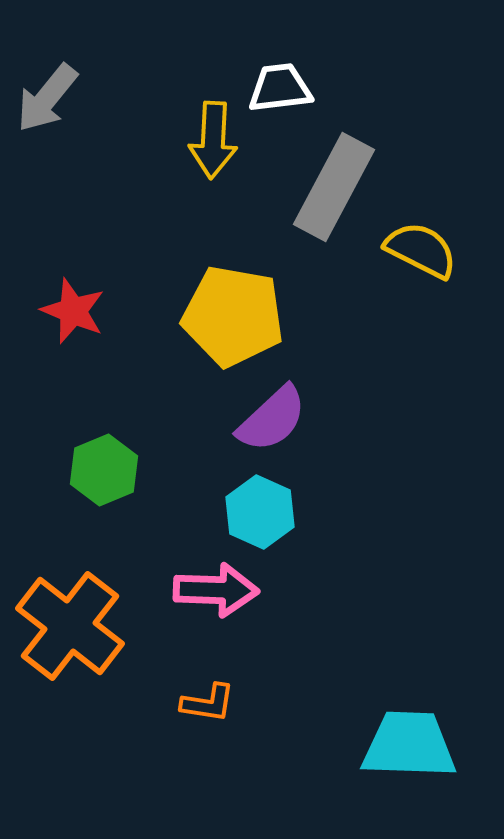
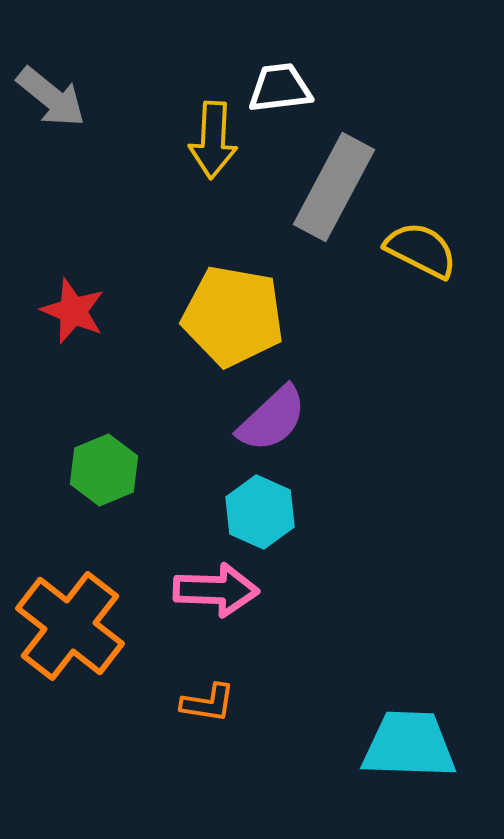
gray arrow: moved 4 px right, 1 px up; rotated 90 degrees counterclockwise
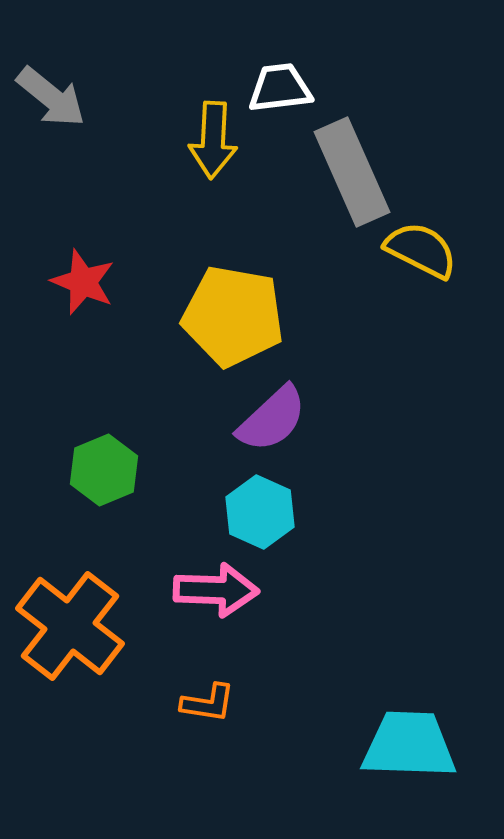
gray rectangle: moved 18 px right, 15 px up; rotated 52 degrees counterclockwise
red star: moved 10 px right, 29 px up
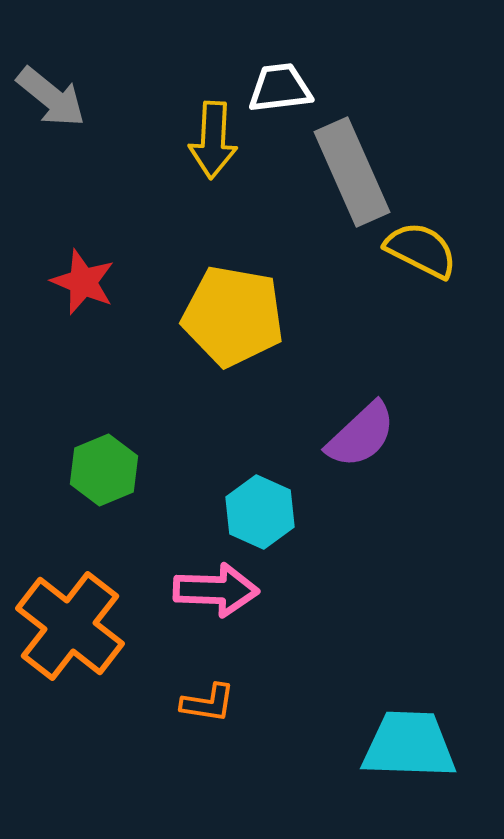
purple semicircle: moved 89 px right, 16 px down
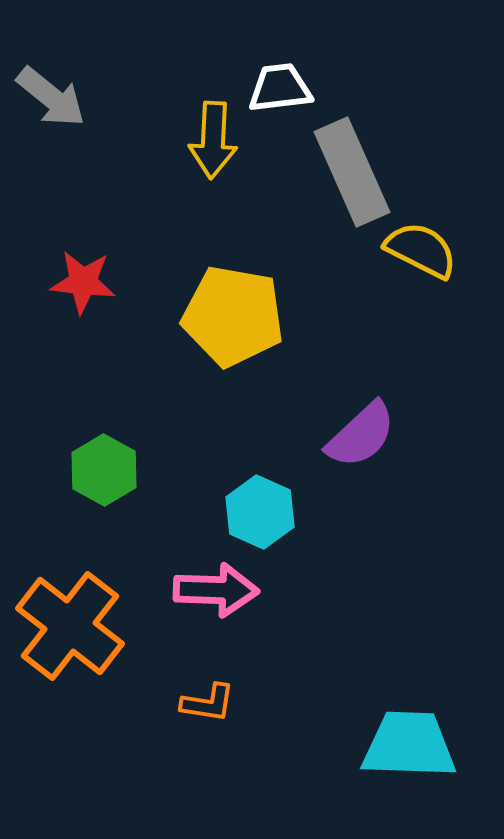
red star: rotated 16 degrees counterclockwise
green hexagon: rotated 8 degrees counterclockwise
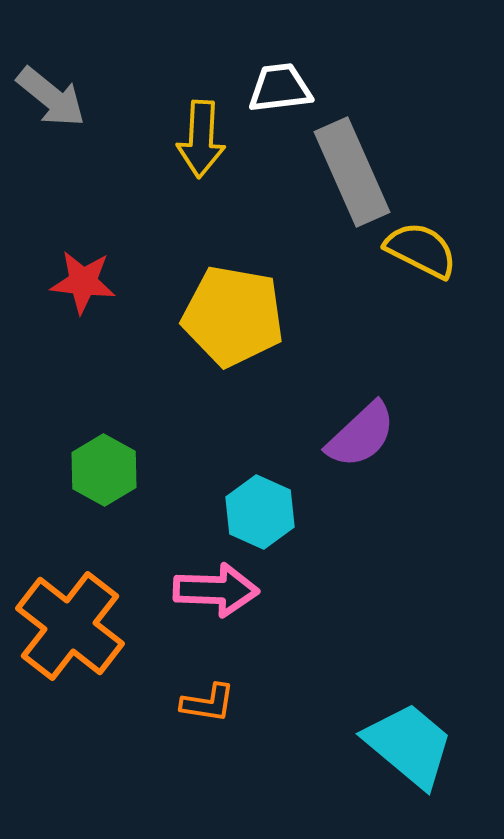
yellow arrow: moved 12 px left, 1 px up
cyan trapezoid: rotated 38 degrees clockwise
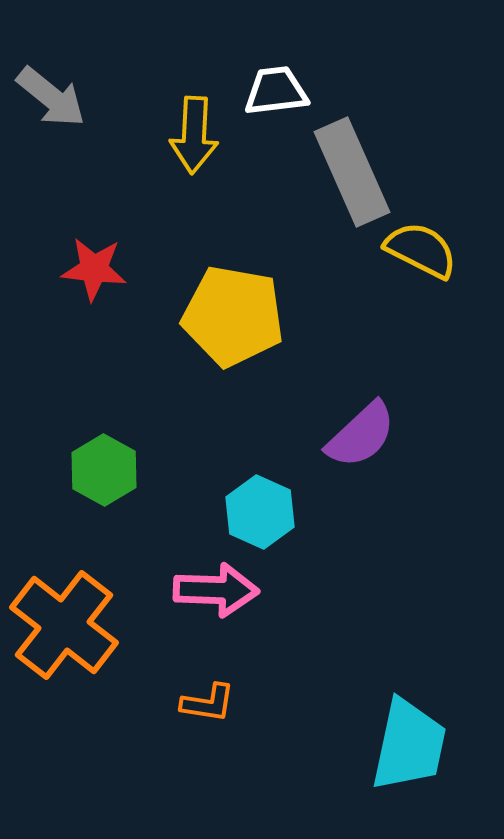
white trapezoid: moved 4 px left, 3 px down
yellow arrow: moved 7 px left, 4 px up
red star: moved 11 px right, 13 px up
orange cross: moved 6 px left, 1 px up
cyan trapezoid: rotated 62 degrees clockwise
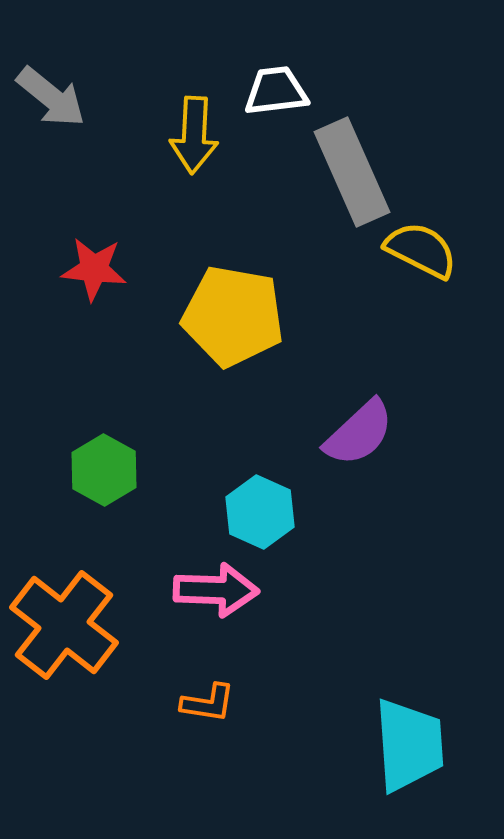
purple semicircle: moved 2 px left, 2 px up
cyan trapezoid: rotated 16 degrees counterclockwise
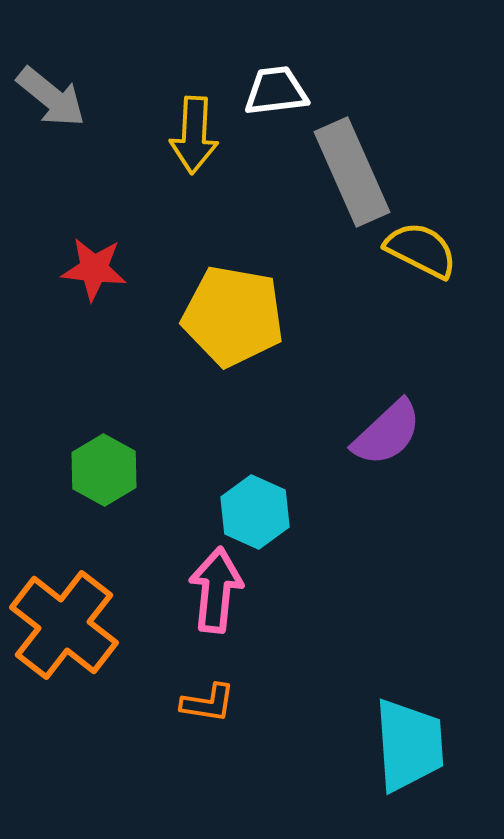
purple semicircle: moved 28 px right
cyan hexagon: moved 5 px left
pink arrow: rotated 86 degrees counterclockwise
